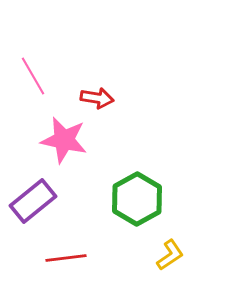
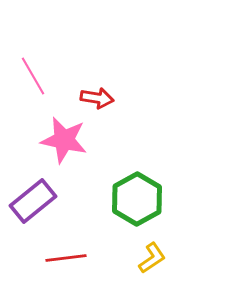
yellow L-shape: moved 18 px left, 3 px down
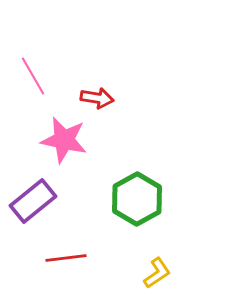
yellow L-shape: moved 5 px right, 15 px down
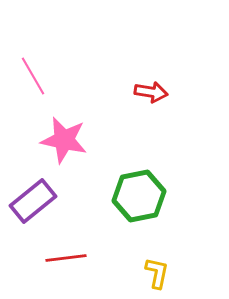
red arrow: moved 54 px right, 6 px up
green hexagon: moved 2 px right, 3 px up; rotated 18 degrees clockwise
yellow L-shape: rotated 44 degrees counterclockwise
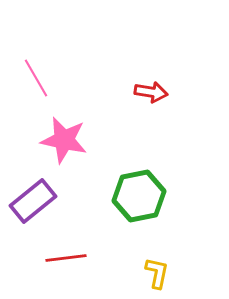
pink line: moved 3 px right, 2 px down
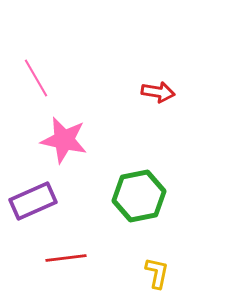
red arrow: moved 7 px right
purple rectangle: rotated 15 degrees clockwise
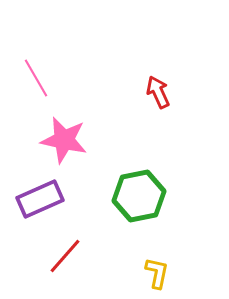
red arrow: rotated 124 degrees counterclockwise
purple rectangle: moved 7 px right, 2 px up
red line: moved 1 px left, 2 px up; rotated 42 degrees counterclockwise
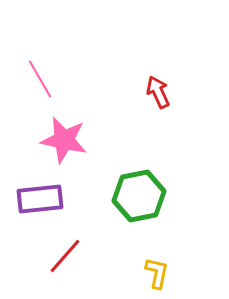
pink line: moved 4 px right, 1 px down
purple rectangle: rotated 18 degrees clockwise
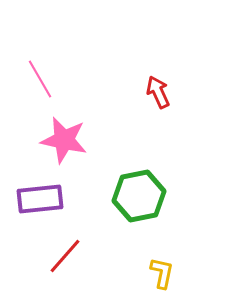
yellow L-shape: moved 5 px right
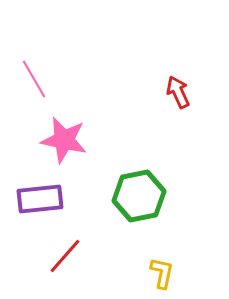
pink line: moved 6 px left
red arrow: moved 20 px right
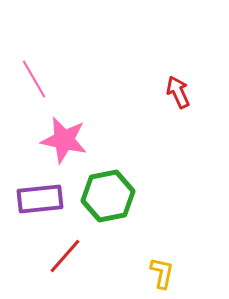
green hexagon: moved 31 px left
